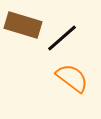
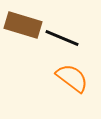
black line: rotated 64 degrees clockwise
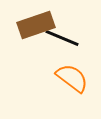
brown rectangle: moved 13 px right; rotated 36 degrees counterclockwise
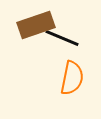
orange semicircle: rotated 64 degrees clockwise
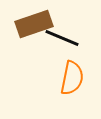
brown rectangle: moved 2 px left, 1 px up
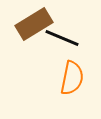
brown rectangle: rotated 12 degrees counterclockwise
